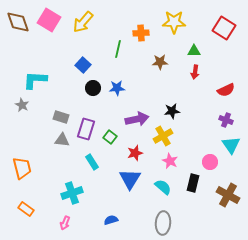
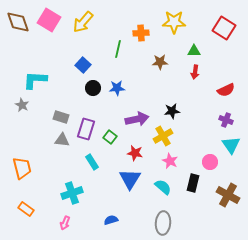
red star: rotated 28 degrees clockwise
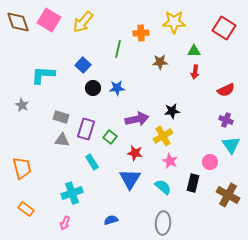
cyan L-shape: moved 8 px right, 5 px up
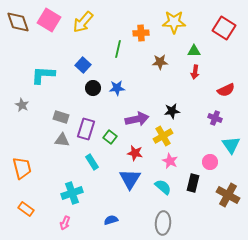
purple cross: moved 11 px left, 2 px up
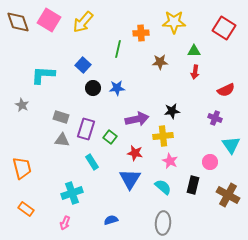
yellow cross: rotated 24 degrees clockwise
black rectangle: moved 2 px down
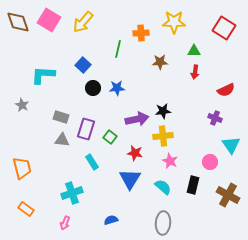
black star: moved 9 px left
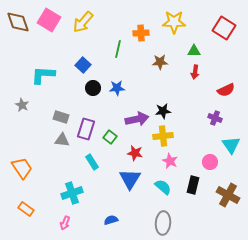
orange trapezoid: rotated 20 degrees counterclockwise
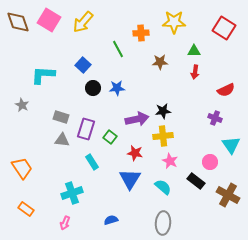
green line: rotated 42 degrees counterclockwise
black rectangle: moved 3 px right, 4 px up; rotated 66 degrees counterclockwise
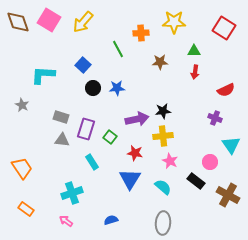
pink arrow: moved 1 px right, 2 px up; rotated 104 degrees clockwise
